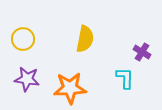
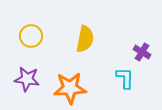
yellow circle: moved 8 px right, 3 px up
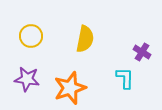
orange star: rotated 16 degrees counterclockwise
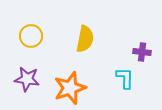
purple cross: rotated 24 degrees counterclockwise
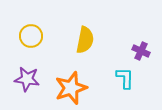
yellow semicircle: moved 1 px down
purple cross: moved 1 px left, 1 px up; rotated 18 degrees clockwise
orange star: moved 1 px right
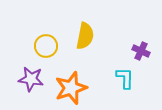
yellow circle: moved 15 px right, 10 px down
yellow semicircle: moved 4 px up
purple star: moved 4 px right
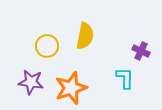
yellow circle: moved 1 px right
purple star: moved 3 px down
